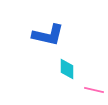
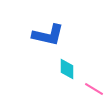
pink line: moved 1 px up; rotated 18 degrees clockwise
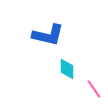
pink line: rotated 24 degrees clockwise
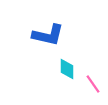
pink line: moved 1 px left, 5 px up
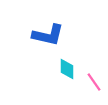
pink line: moved 1 px right, 2 px up
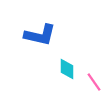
blue L-shape: moved 8 px left
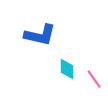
pink line: moved 3 px up
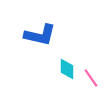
pink line: moved 3 px left, 1 px up
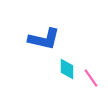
blue L-shape: moved 4 px right, 4 px down
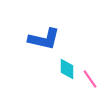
pink line: moved 1 px left, 1 px down
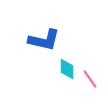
blue L-shape: moved 1 px down
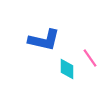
pink line: moved 21 px up
